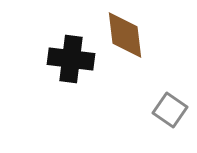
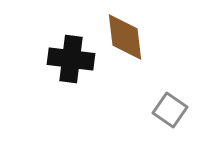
brown diamond: moved 2 px down
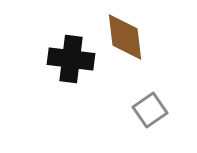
gray square: moved 20 px left; rotated 20 degrees clockwise
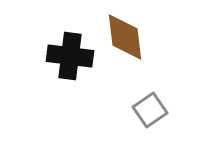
black cross: moved 1 px left, 3 px up
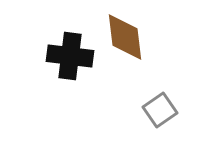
gray square: moved 10 px right
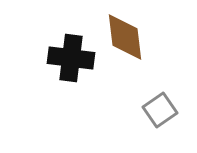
black cross: moved 1 px right, 2 px down
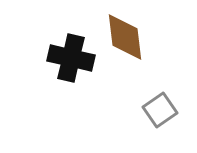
black cross: rotated 6 degrees clockwise
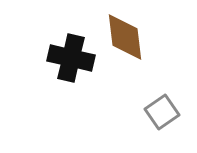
gray square: moved 2 px right, 2 px down
